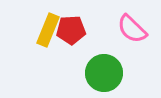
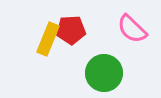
yellow rectangle: moved 9 px down
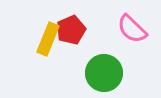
red pentagon: rotated 20 degrees counterclockwise
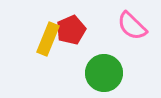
pink semicircle: moved 3 px up
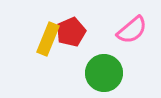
pink semicircle: moved 4 px down; rotated 84 degrees counterclockwise
red pentagon: moved 2 px down
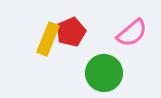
pink semicircle: moved 3 px down
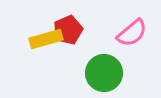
red pentagon: moved 3 px left, 2 px up
yellow rectangle: moved 2 px left; rotated 52 degrees clockwise
